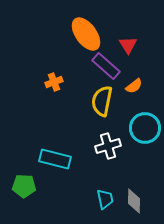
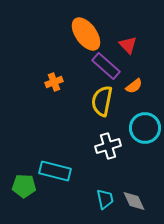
red triangle: rotated 12 degrees counterclockwise
cyan rectangle: moved 12 px down
gray diamond: rotated 25 degrees counterclockwise
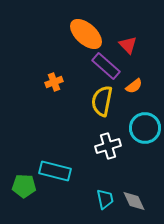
orange ellipse: rotated 12 degrees counterclockwise
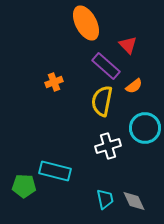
orange ellipse: moved 11 px up; rotated 20 degrees clockwise
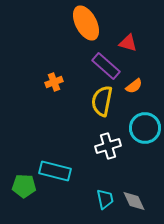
red triangle: moved 2 px up; rotated 30 degrees counterclockwise
